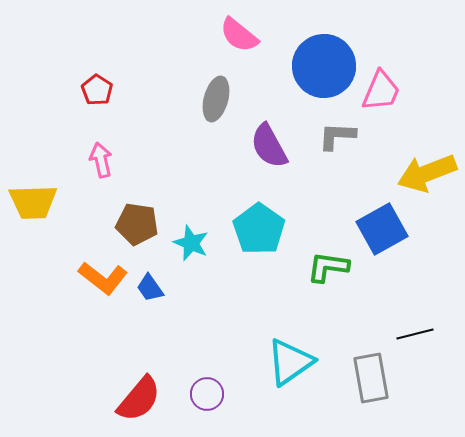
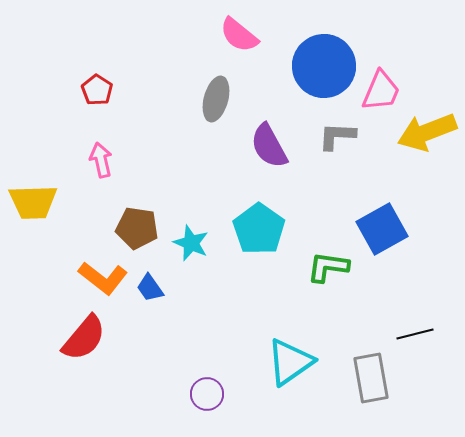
yellow arrow: moved 41 px up
brown pentagon: moved 4 px down
red semicircle: moved 55 px left, 61 px up
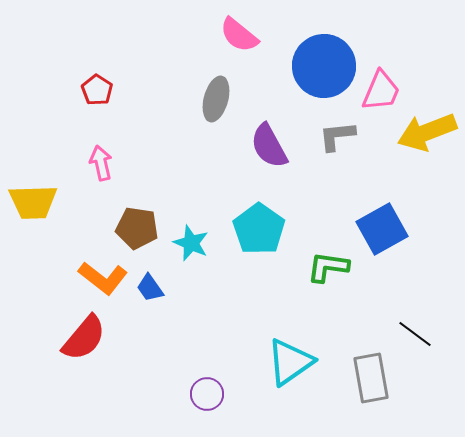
gray L-shape: rotated 9 degrees counterclockwise
pink arrow: moved 3 px down
black line: rotated 51 degrees clockwise
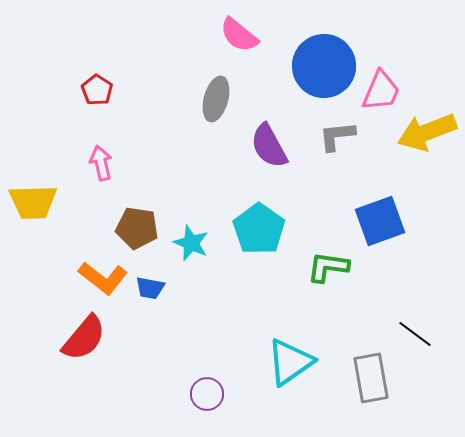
blue square: moved 2 px left, 8 px up; rotated 9 degrees clockwise
blue trapezoid: rotated 44 degrees counterclockwise
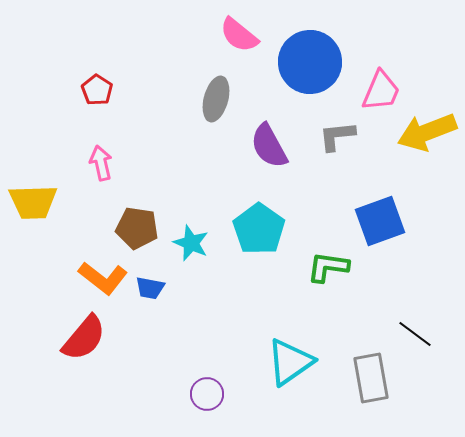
blue circle: moved 14 px left, 4 px up
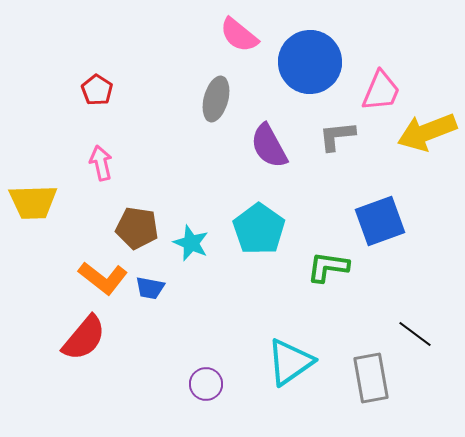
purple circle: moved 1 px left, 10 px up
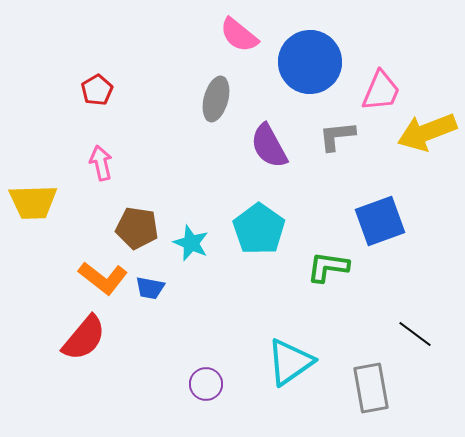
red pentagon: rotated 8 degrees clockwise
gray rectangle: moved 10 px down
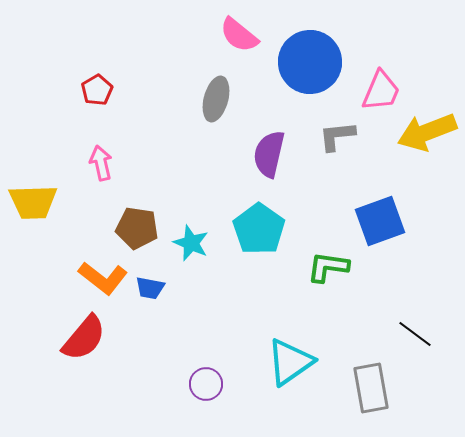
purple semicircle: moved 8 px down; rotated 42 degrees clockwise
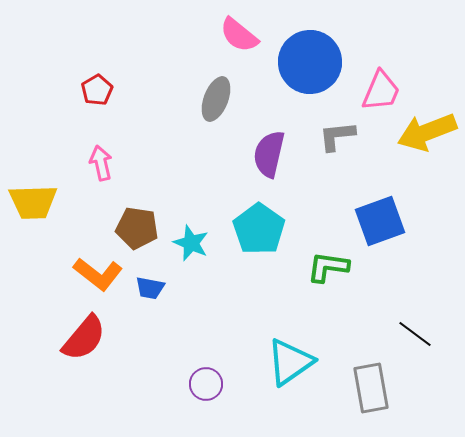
gray ellipse: rotated 6 degrees clockwise
orange L-shape: moved 5 px left, 4 px up
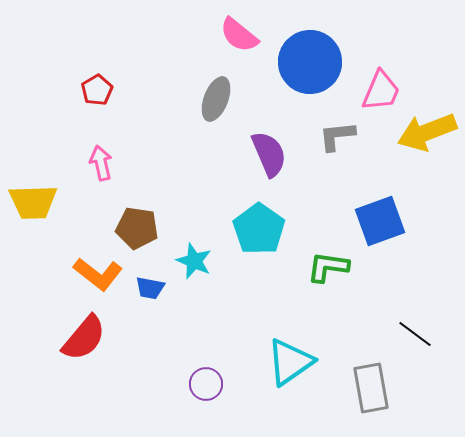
purple semicircle: rotated 144 degrees clockwise
cyan star: moved 3 px right, 18 px down
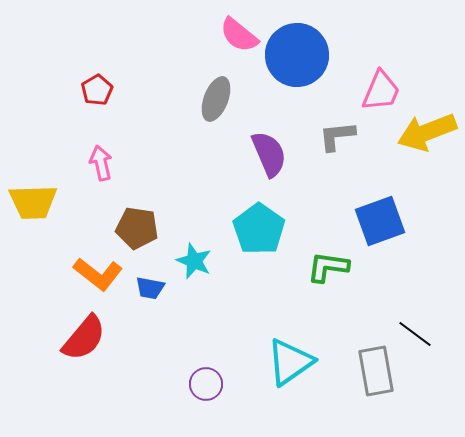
blue circle: moved 13 px left, 7 px up
gray rectangle: moved 5 px right, 17 px up
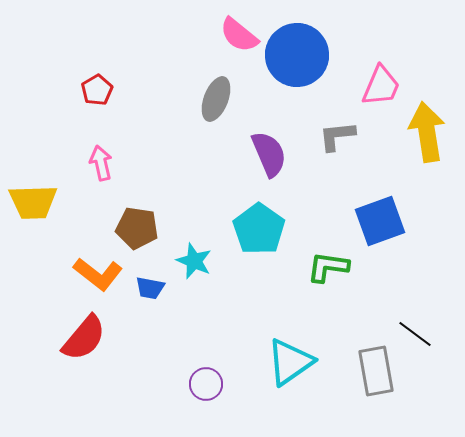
pink trapezoid: moved 5 px up
yellow arrow: rotated 102 degrees clockwise
